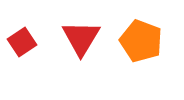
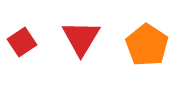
orange pentagon: moved 6 px right, 4 px down; rotated 12 degrees clockwise
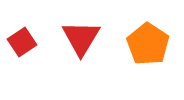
orange pentagon: moved 1 px right, 1 px up
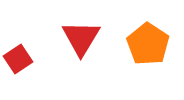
red square: moved 4 px left, 17 px down
